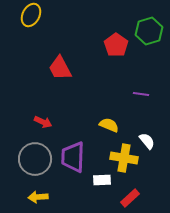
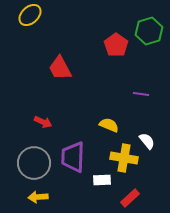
yellow ellipse: moved 1 px left; rotated 20 degrees clockwise
gray circle: moved 1 px left, 4 px down
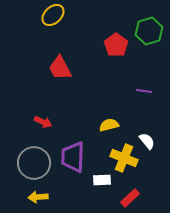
yellow ellipse: moved 23 px right
purple line: moved 3 px right, 3 px up
yellow semicircle: rotated 36 degrees counterclockwise
yellow cross: rotated 12 degrees clockwise
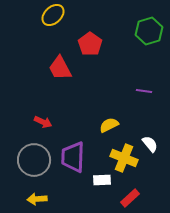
red pentagon: moved 26 px left, 1 px up
yellow semicircle: rotated 12 degrees counterclockwise
white semicircle: moved 3 px right, 3 px down
gray circle: moved 3 px up
yellow arrow: moved 1 px left, 2 px down
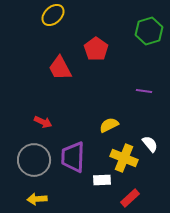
red pentagon: moved 6 px right, 5 px down
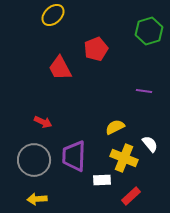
red pentagon: rotated 15 degrees clockwise
yellow semicircle: moved 6 px right, 2 px down
purple trapezoid: moved 1 px right, 1 px up
red rectangle: moved 1 px right, 2 px up
